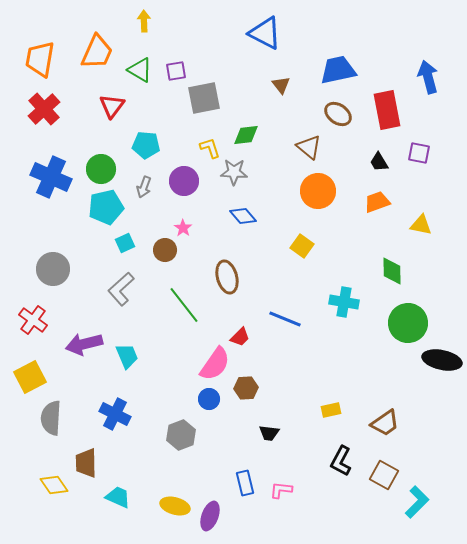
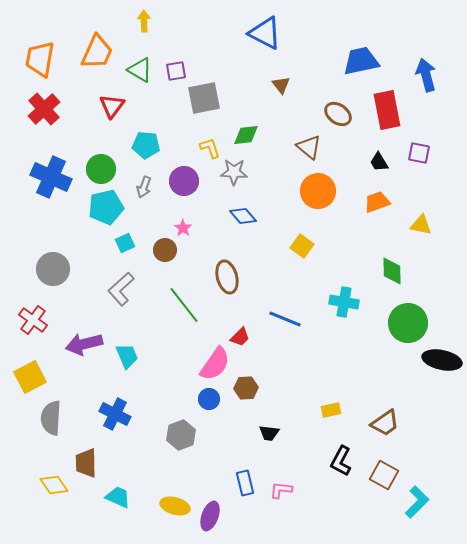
blue trapezoid at (338, 70): moved 23 px right, 9 px up
blue arrow at (428, 77): moved 2 px left, 2 px up
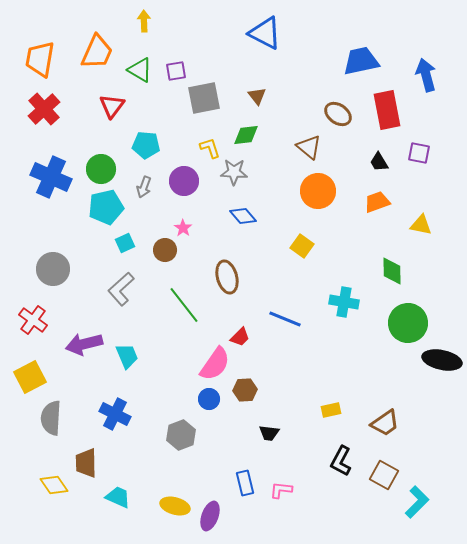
brown triangle at (281, 85): moved 24 px left, 11 px down
brown hexagon at (246, 388): moved 1 px left, 2 px down
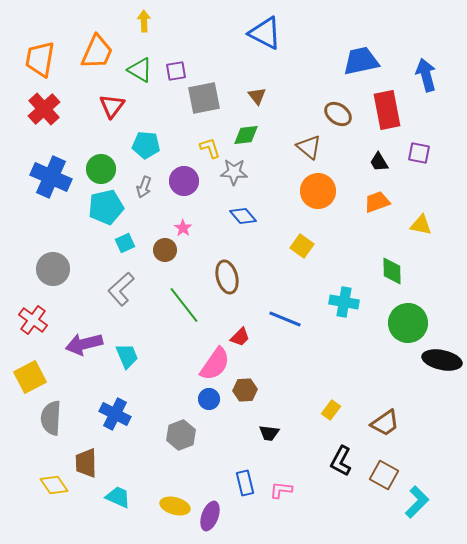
yellow rectangle at (331, 410): rotated 42 degrees counterclockwise
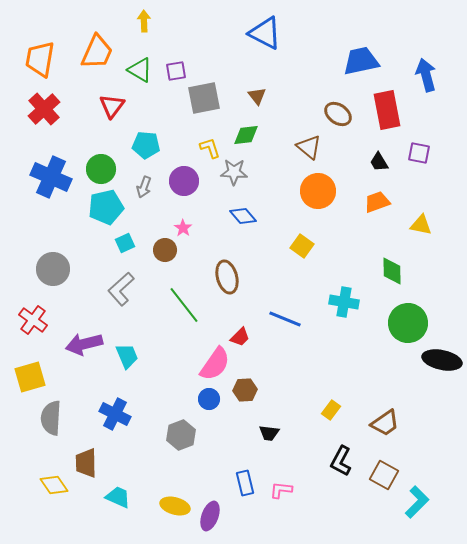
yellow square at (30, 377): rotated 12 degrees clockwise
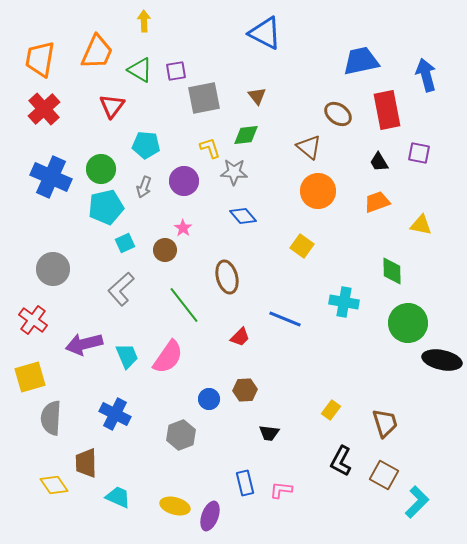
pink semicircle at (215, 364): moved 47 px left, 7 px up
brown trapezoid at (385, 423): rotated 72 degrees counterclockwise
